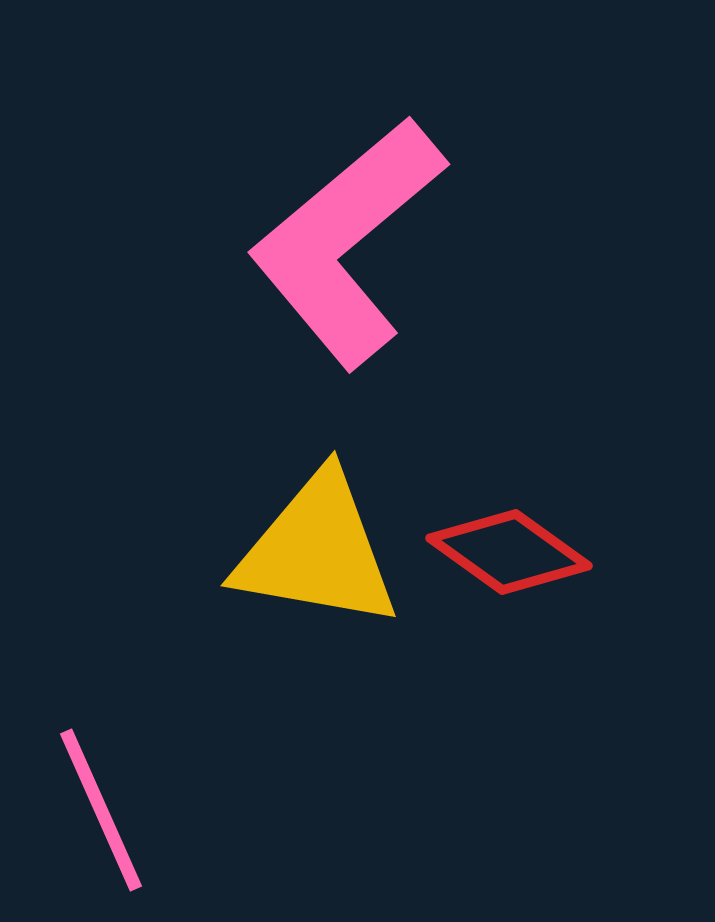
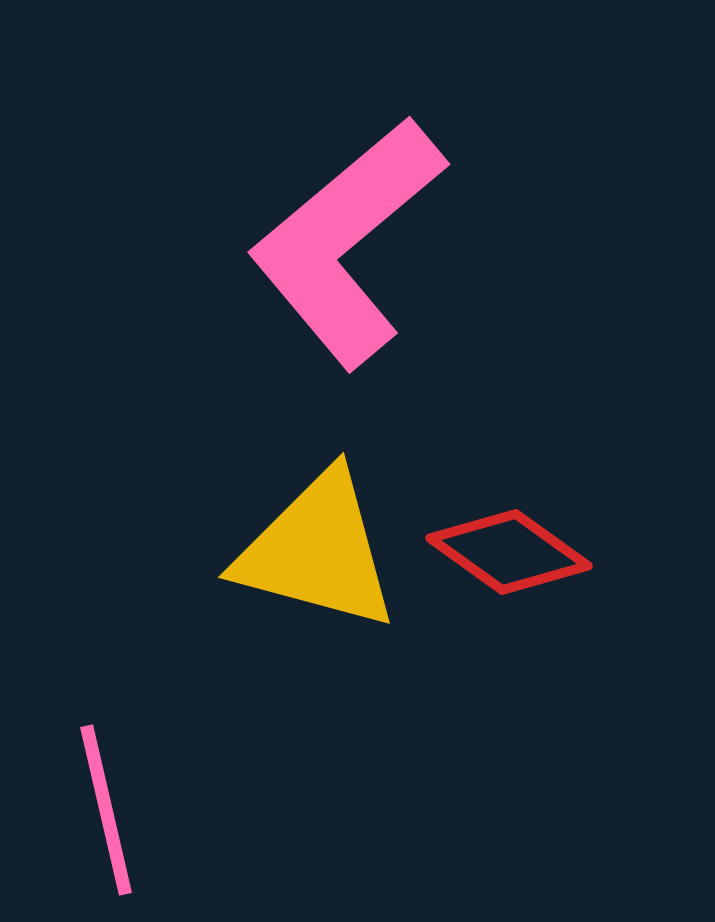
yellow triangle: rotated 5 degrees clockwise
pink line: moved 5 px right; rotated 11 degrees clockwise
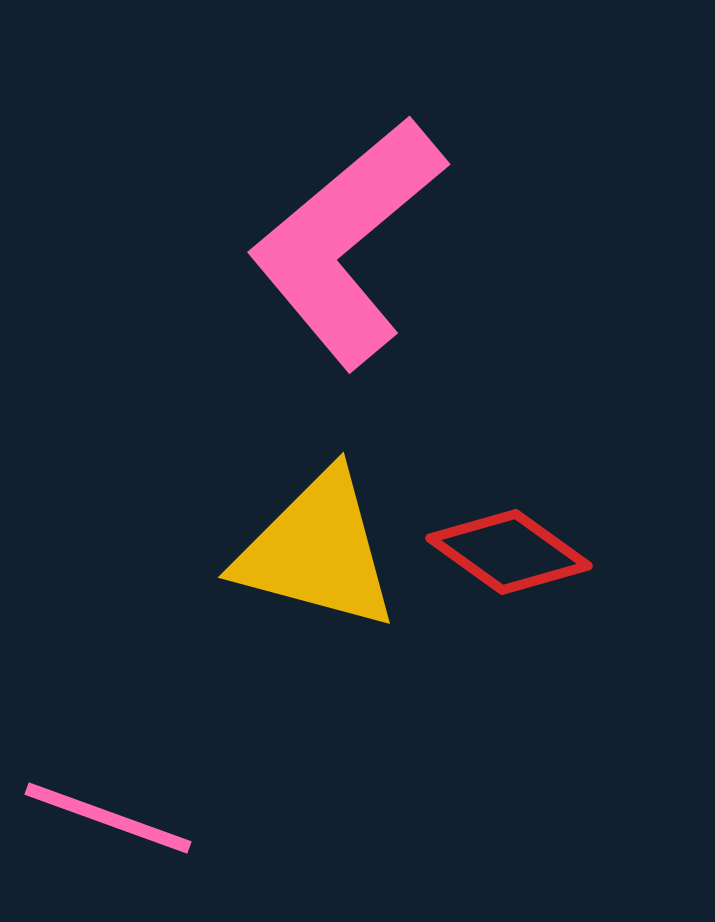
pink line: moved 2 px right, 8 px down; rotated 57 degrees counterclockwise
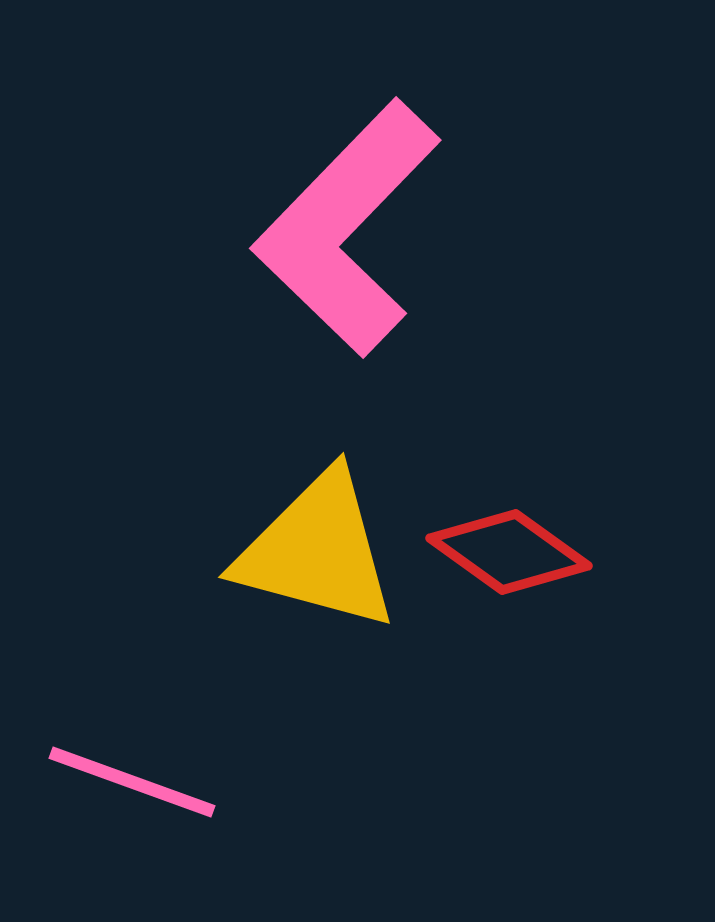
pink L-shape: moved 14 px up; rotated 6 degrees counterclockwise
pink line: moved 24 px right, 36 px up
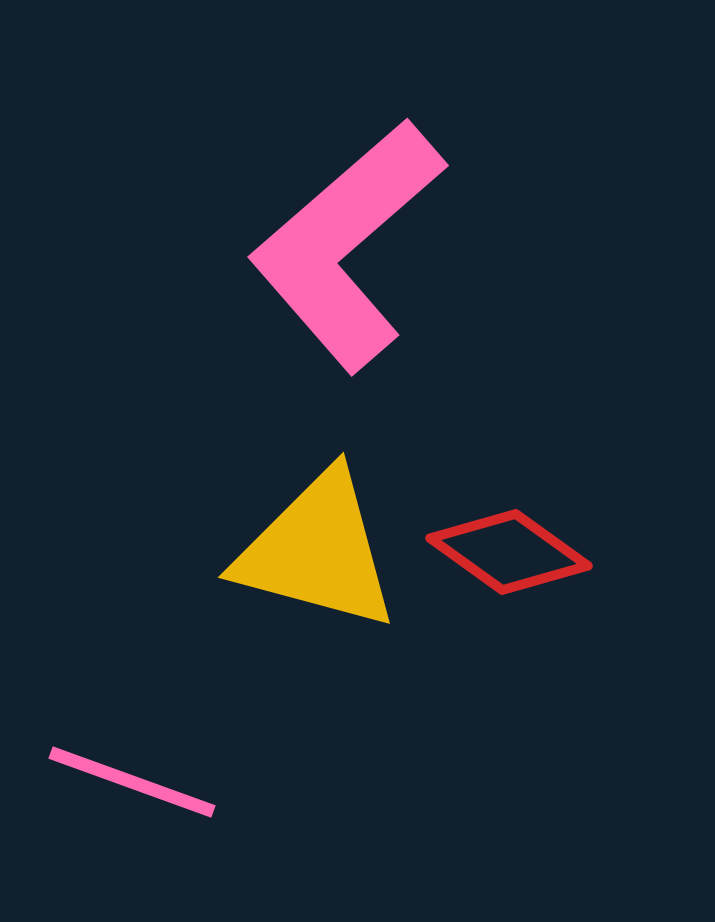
pink L-shape: moved 17 px down; rotated 5 degrees clockwise
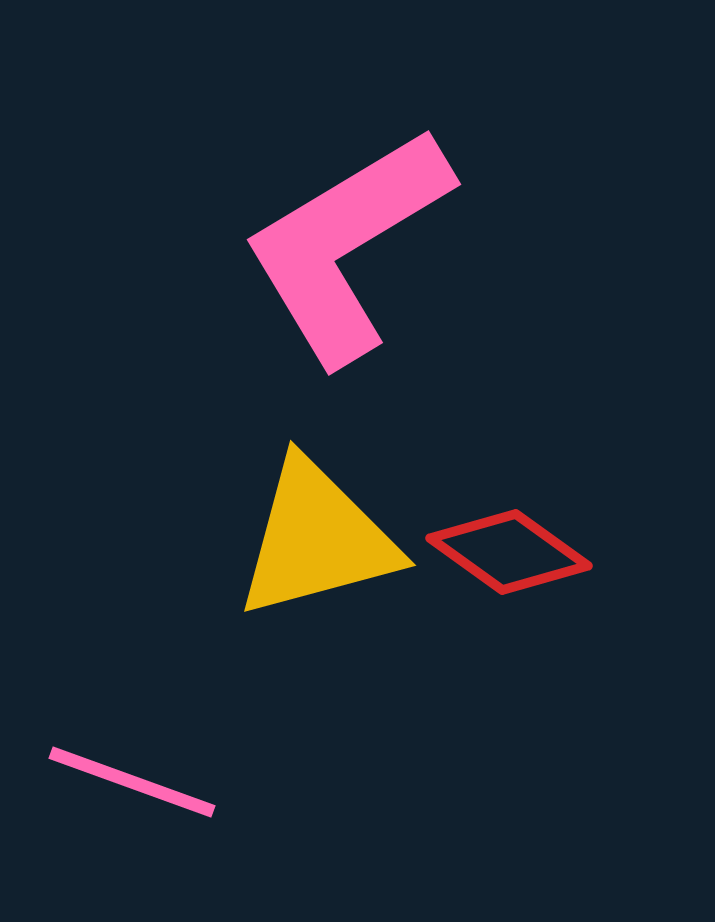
pink L-shape: rotated 10 degrees clockwise
yellow triangle: moved 12 px up; rotated 30 degrees counterclockwise
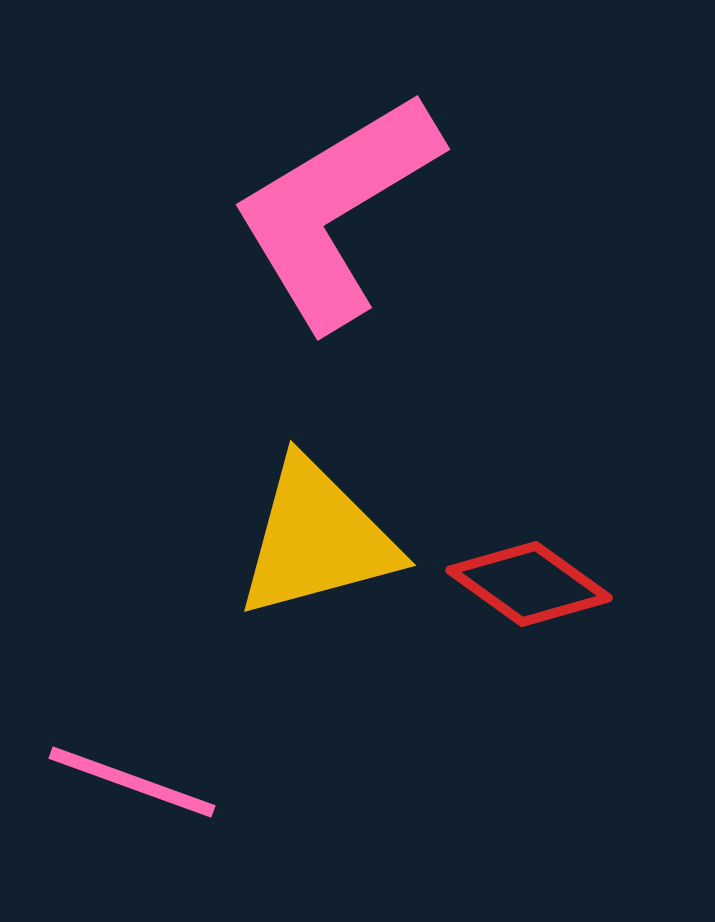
pink L-shape: moved 11 px left, 35 px up
red diamond: moved 20 px right, 32 px down
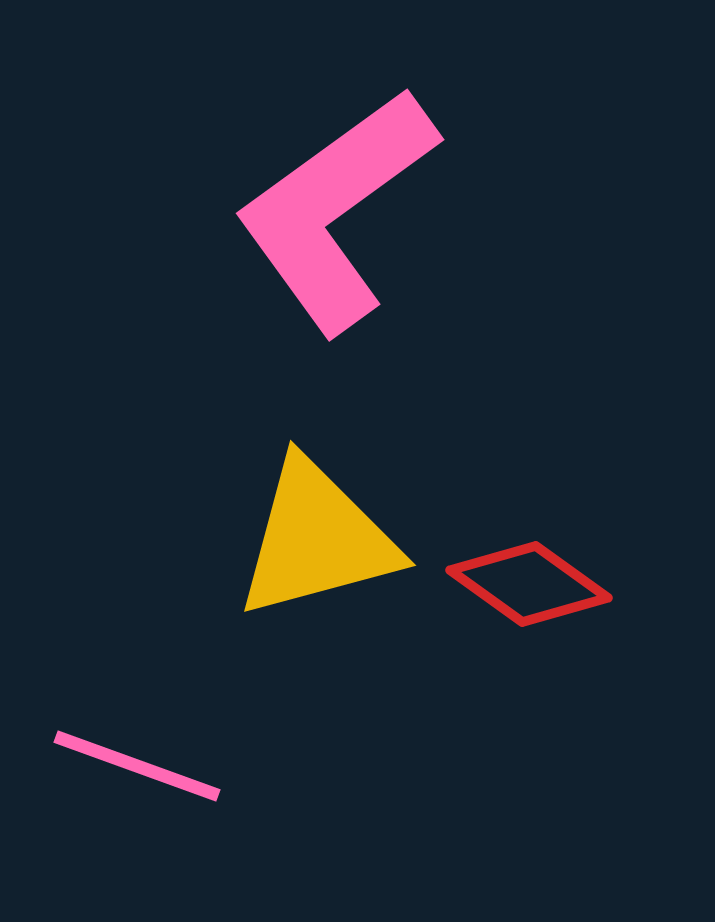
pink L-shape: rotated 5 degrees counterclockwise
pink line: moved 5 px right, 16 px up
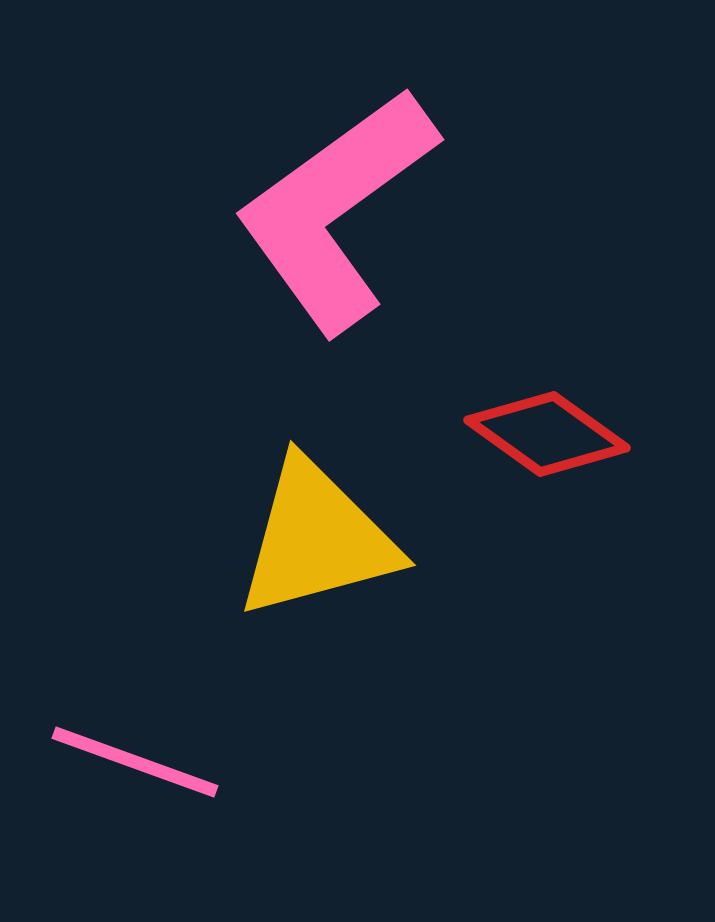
red diamond: moved 18 px right, 150 px up
pink line: moved 2 px left, 4 px up
